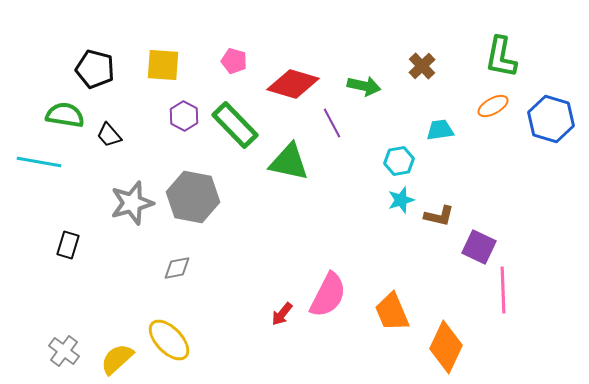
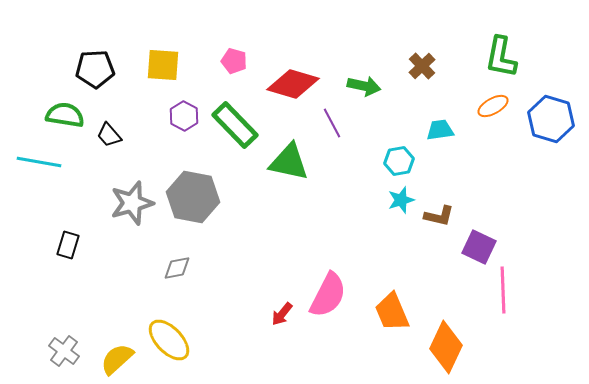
black pentagon: rotated 18 degrees counterclockwise
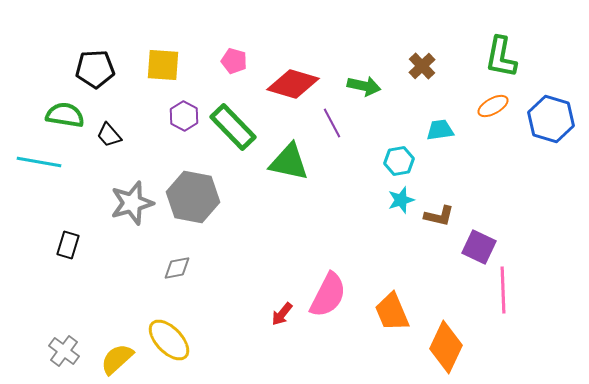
green rectangle: moved 2 px left, 2 px down
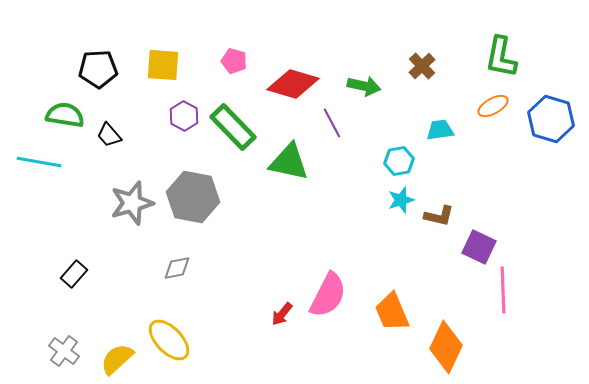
black pentagon: moved 3 px right
black rectangle: moved 6 px right, 29 px down; rotated 24 degrees clockwise
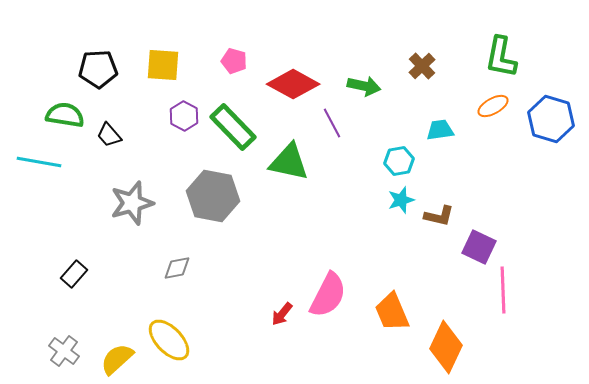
red diamond: rotated 12 degrees clockwise
gray hexagon: moved 20 px right, 1 px up
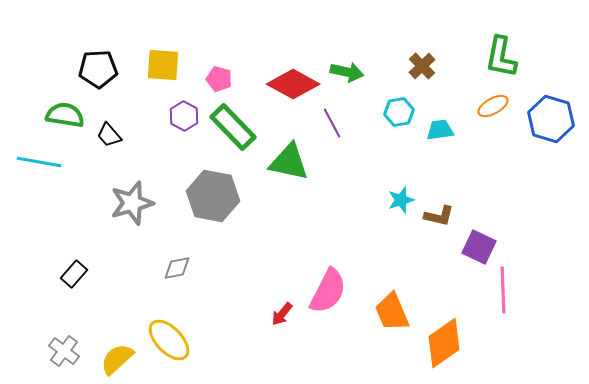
pink pentagon: moved 15 px left, 18 px down
green arrow: moved 17 px left, 14 px up
cyan hexagon: moved 49 px up
pink semicircle: moved 4 px up
orange diamond: moved 2 px left, 4 px up; rotated 30 degrees clockwise
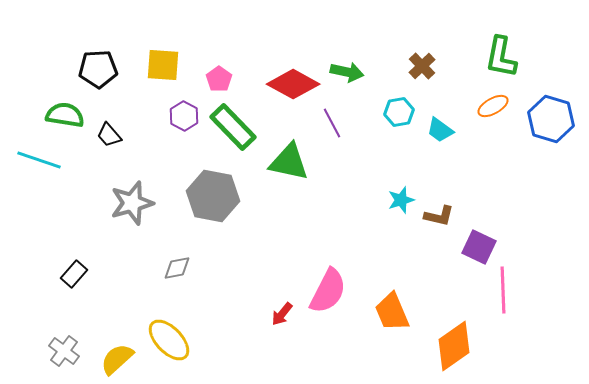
pink pentagon: rotated 20 degrees clockwise
cyan trapezoid: rotated 136 degrees counterclockwise
cyan line: moved 2 px up; rotated 9 degrees clockwise
orange diamond: moved 10 px right, 3 px down
